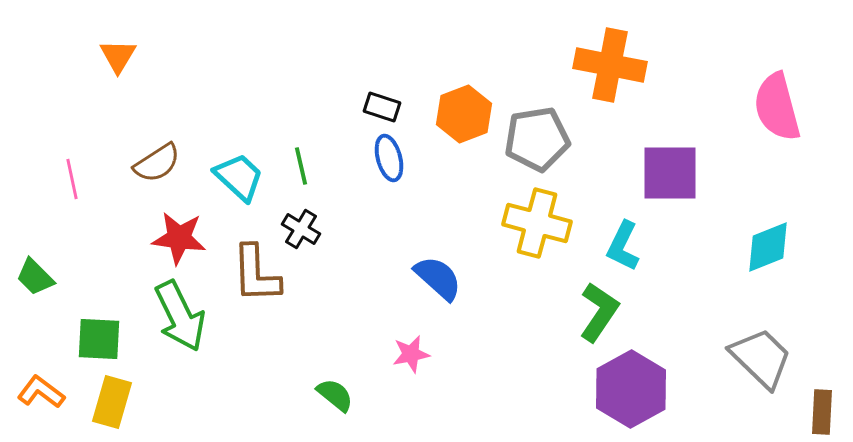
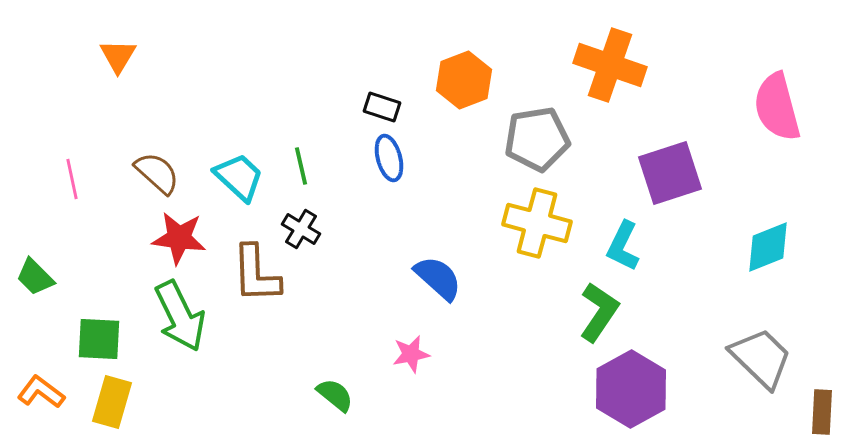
orange cross: rotated 8 degrees clockwise
orange hexagon: moved 34 px up
brown semicircle: moved 10 px down; rotated 105 degrees counterclockwise
purple square: rotated 18 degrees counterclockwise
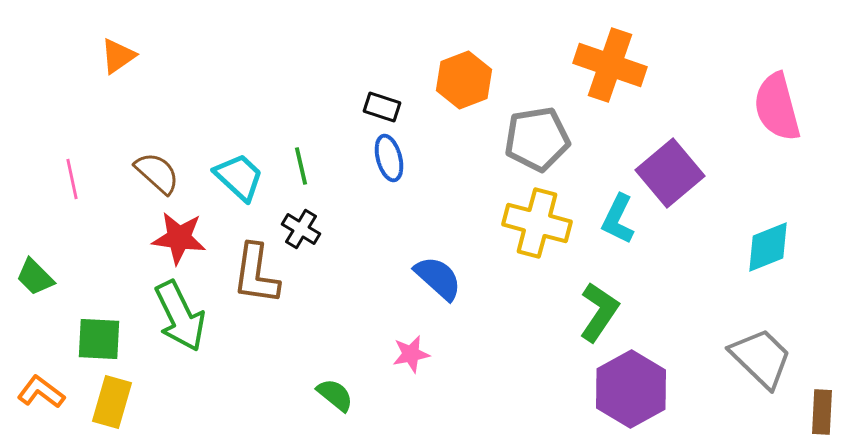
orange triangle: rotated 24 degrees clockwise
purple square: rotated 22 degrees counterclockwise
cyan L-shape: moved 5 px left, 27 px up
brown L-shape: rotated 10 degrees clockwise
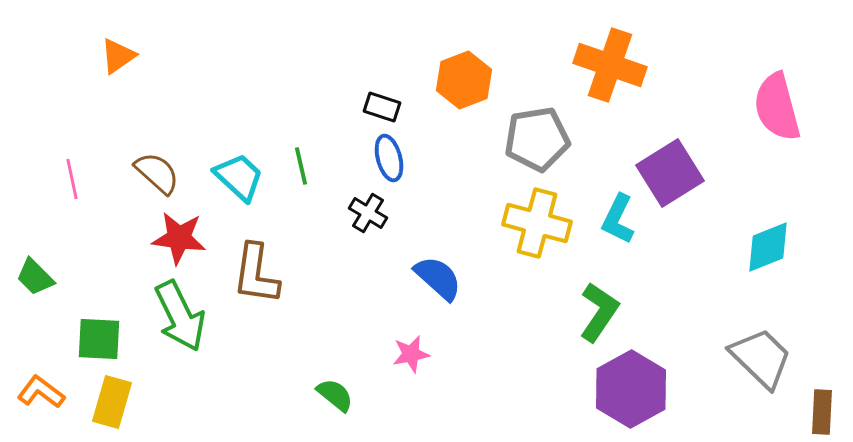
purple square: rotated 8 degrees clockwise
black cross: moved 67 px right, 16 px up
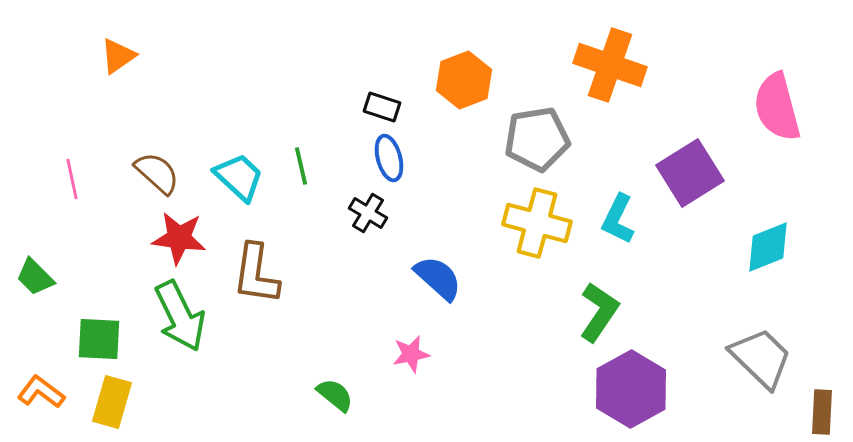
purple square: moved 20 px right
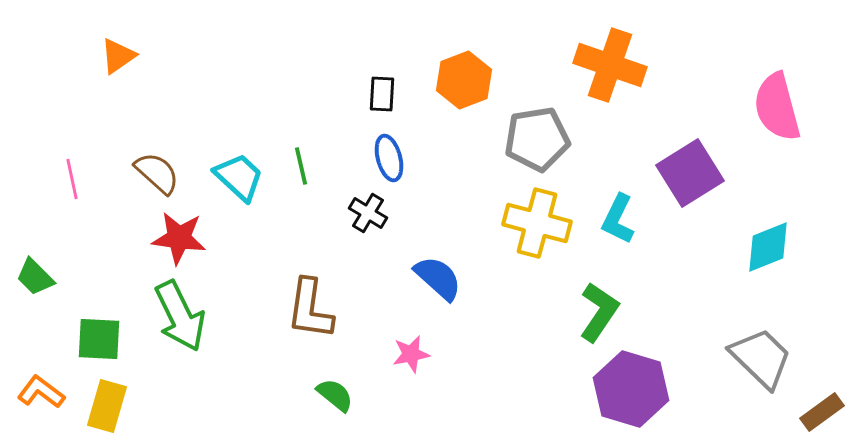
black rectangle: moved 13 px up; rotated 75 degrees clockwise
brown L-shape: moved 54 px right, 35 px down
purple hexagon: rotated 14 degrees counterclockwise
yellow rectangle: moved 5 px left, 4 px down
brown rectangle: rotated 51 degrees clockwise
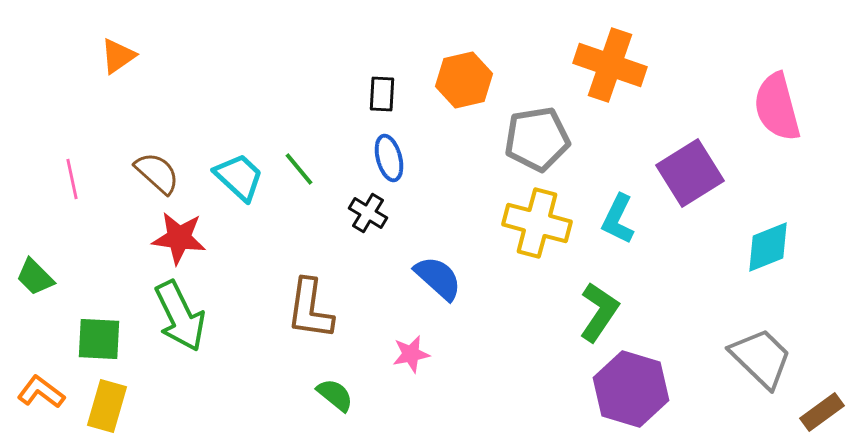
orange hexagon: rotated 8 degrees clockwise
green line: moved 2 px left, 3 px down; rotated 27 degrees counterclockwise
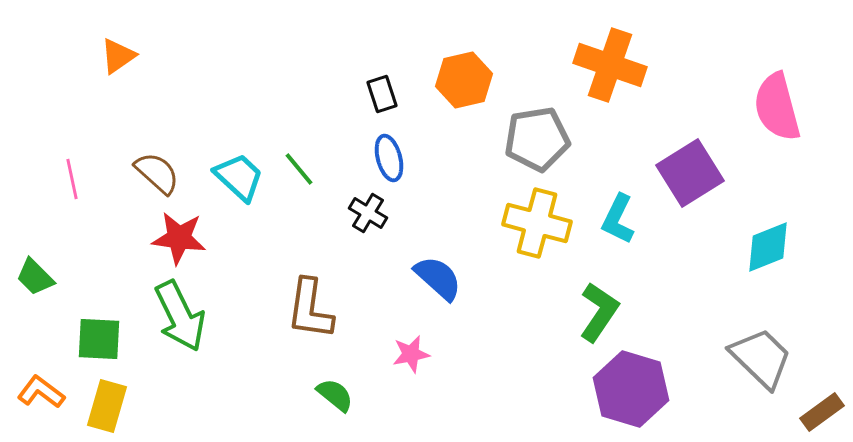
black rectangle: rotated 21 degrees counterclockwise
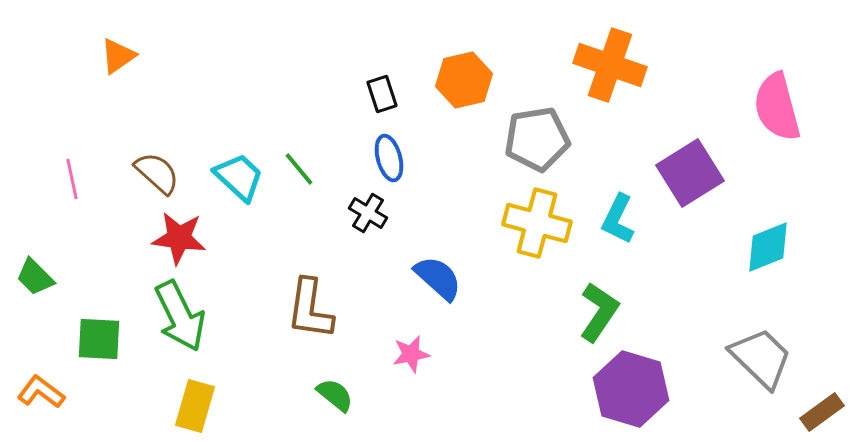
yellow rectangle: moved 88 px right
